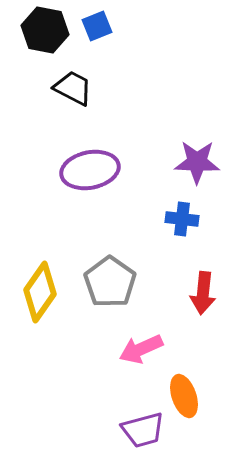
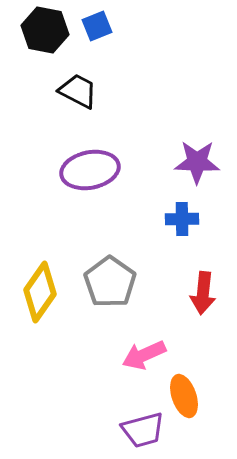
black trapezoid: moved 5 px right, 3 px down
blue cross: rotated 8 degrees counterclockwise
pink arrow: moved 3 px right, 6 px down
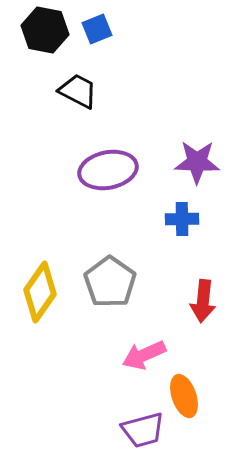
blue square: moved 3 px down
purple ellipse: moved 18 px right
red arrow: moved 8 px down
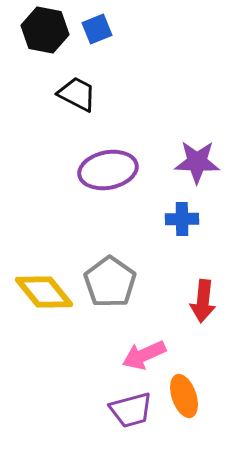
black trapezoid: moved 1 px left, 3 px down
yellow diamond: moved 4 px right; rotated 74 degrees counterclockwise
purple trapezoid: moved 12 px left, 20 px up
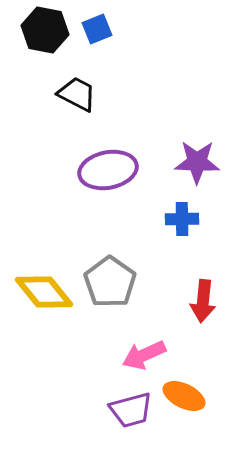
orange ellipse: rotated 45 degrees counterclockwise
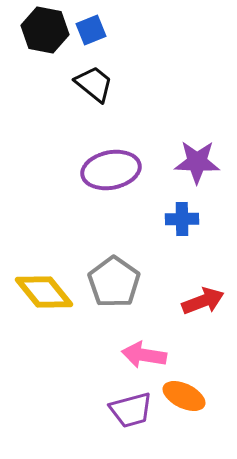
blue square: moved 6 px left, 1 px down
black trapezoid: moved 17 px right, 10 px up; rotated 12 degrees clockwise
purple ellipse: moved 3 px right
gray pentagon: moved 4 px right
red arrow: rotated 117 degrees counterclockwise
pink arrow: rotated 33 degrees clockwise
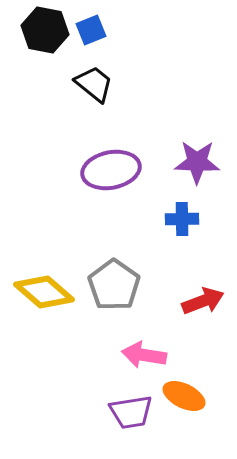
gray pentagon: moved 3 px down
yellow diamond: rotated 10 degrees counterclockwise
purple trapezoid: moved 2 px down; rotated 6 degrees clockwise
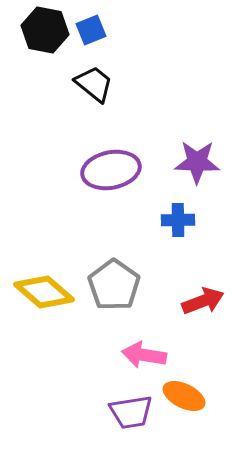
blue cross: moved 4 px left, 1 px down
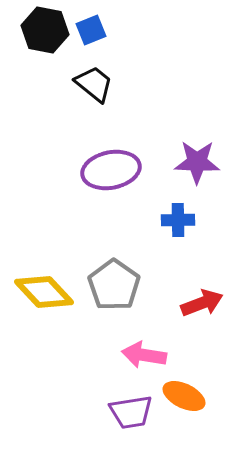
yellow diamond: rotated 6 degrees clockwise
red arrow: moved 1 px left, 2 px down
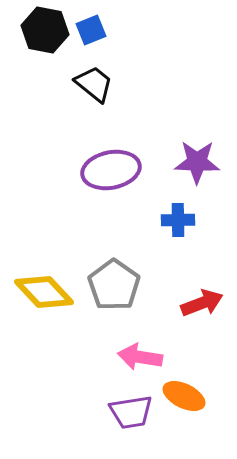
pink arrow: moved 4 px left, 2 px down
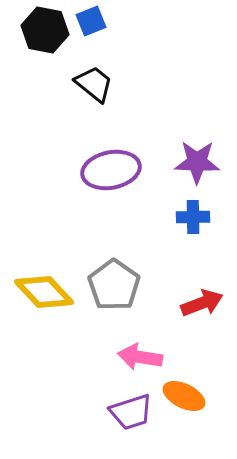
blue square: moved 9 px up
blue cross: moved 15 px right, 3 px up
purple trapezoid: rotated 9 degrees counterclockwise
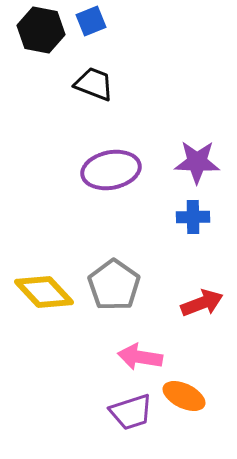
black hexagon: moved 4 px left
black trapezoid: rotated 18 degrees counterclockwise
